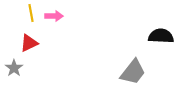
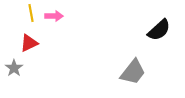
black semicircle: moved 2 px left, 6 px up; rotated 135 degrees clockwise
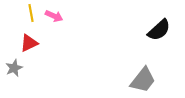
pink arrow: rotated 24 degrees clockwise
gray star: rotated 12 degrees clockwise
gray trapezoid: moved 10 px right, 8 px down
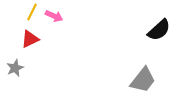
yellow line: moved 1 px right, 1 px up; rotated 36 degrees clockwise
red triangle: moved 1 px right, 4 px up
gray star: moved 1 px right
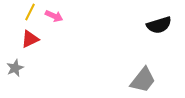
yellow line: moved 2 px left
black semicircle: moved 5 px up; rotated 25 degrees clockwise
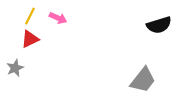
yellow line: moved 4 px down
pink arrow: moved 4 px right, 2 px down
